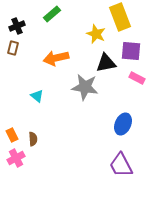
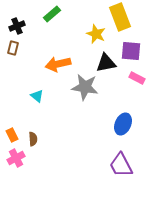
orange arrow: moved 2 px right, 6 px down
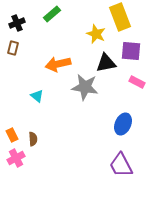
black cross: moved 3 px up
pink rectangle: moved 4 px down
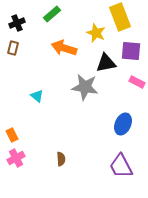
yellow star: moved 1 px up
orange arrow: moved 6 px right, 16 px up; rotated 30 degrees clockwise
brown semicircle: moved 28 px right, 20 px down
purple trapezoid: moved 1 px down
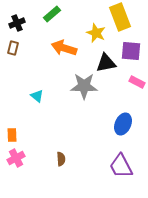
gray star: moved 1 px left, 1 px up; rotated 8 degrees counterclockwise
orange rectangle: rotated 24 degrees clockwise
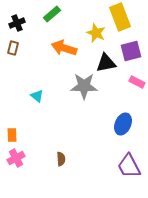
purple square: rotated 20 degrees counterclockwise
purple trapezoid: moved 8 px right
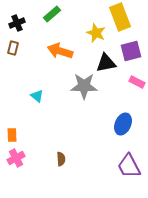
orange arrow: moved 4 px left, 3 px down
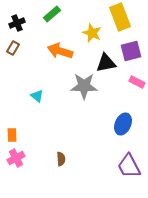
yellow star: moved 4 px left
brown rectangle: rotated 16 degrees clockwise
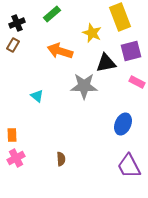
brown rectangle: moved 3 px up
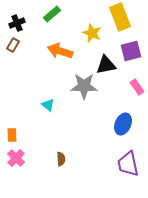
black triangle: moved 2 px down
pink rectangle: moved 5 px down; rotated 28 degrees clockwise
cyan triangle: moved 11 px right, 9 px down
pink cross: rotated 18 degrees counterclockwise
purple trapezoid: moved 1 px left, 2 px up; rotated 16 degrees clockwise
